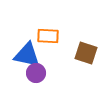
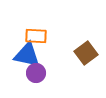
orange rectangle: moved 12 px left
brown square: rotated 35 degrees clockwise
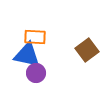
orange rectangle: moved 1 px left, 1 px down
brown square: moved 1 px right, 3 px up
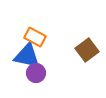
orange rectangle: rotated 25 degrees clockwise
blue triangle: moved 1 px down
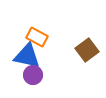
orange rectangle: moved 2 px right
purple circle: moved 3 px left, 2 px down
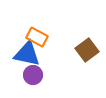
blue triangle: moved 2 px up
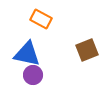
orange rectangle: moved 4 px right, 18 px up
brown square: rotated 15 degrees clockwise
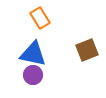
orange rectangle: moved 1 px left, 1 px up; rotated 30 degrees clockwise
blue triangle: moved 6 px right
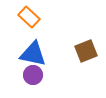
orange rectangle: moved 11 px left, 1 px up; rotated 15 degrees counterclockwise
brown square: moved 1 px left, 1 px down
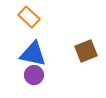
purple circle: moved 1 px right
